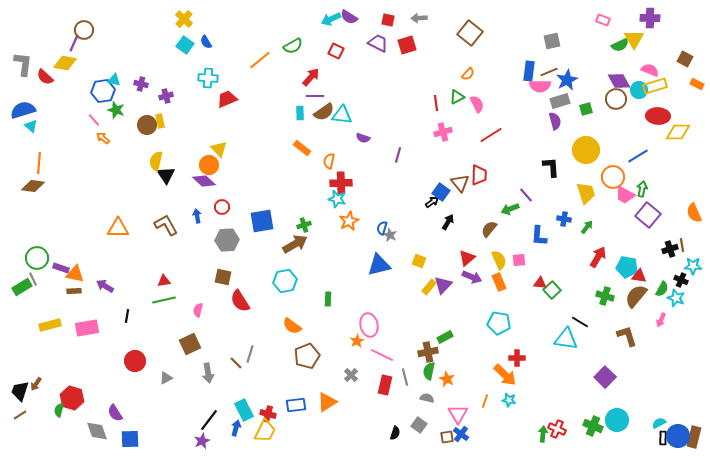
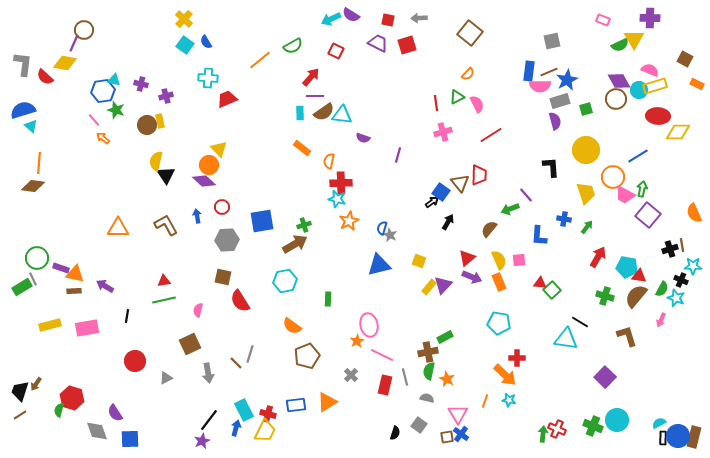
purple semicircle at (349, 17): moved 2 px right, 2 px up
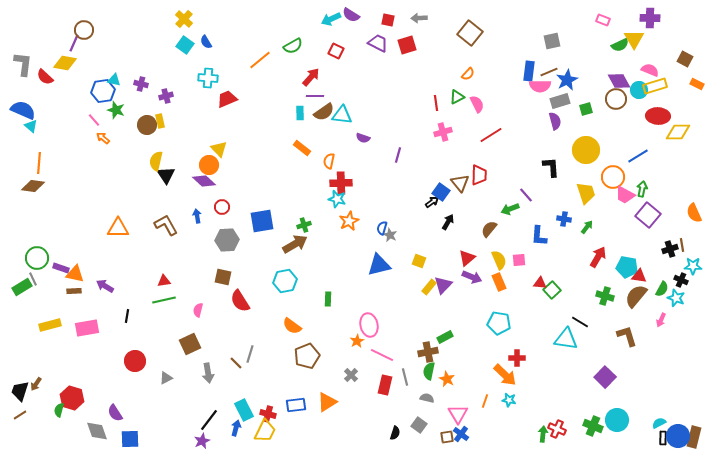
blue semicircle at (23, 110): rotated 40 degrees clockwise
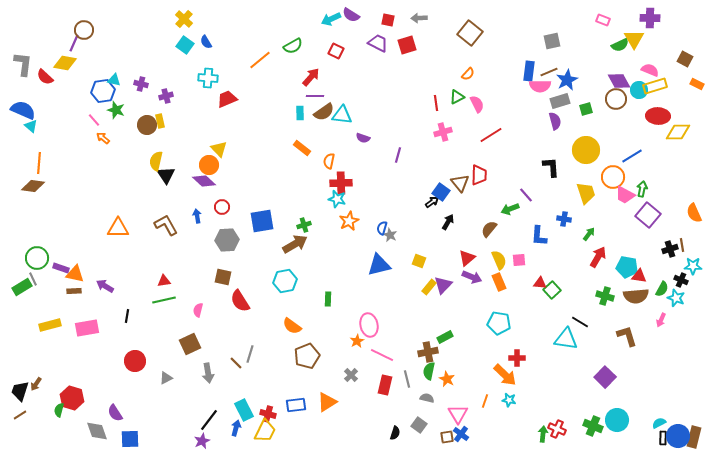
blue line at (638, 156): moved 6 px left
green arrow at (587, 227): moved 2 px right, 7 px down
brown semicircle at (636, 296): rotated 135 degrees counterclockwise
gray line at (405, 377): moved 2 px right, 2 px down
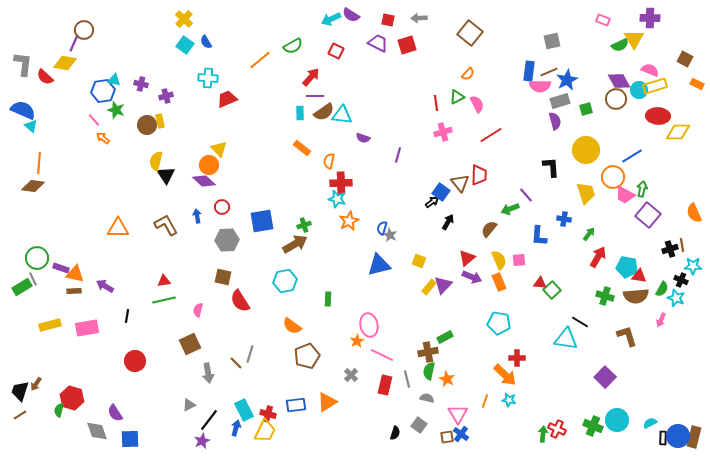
gray triangle at (166, 378): moved 23 px right, 27 px down
cyan semicircle at (659, 423): moved 9 px left
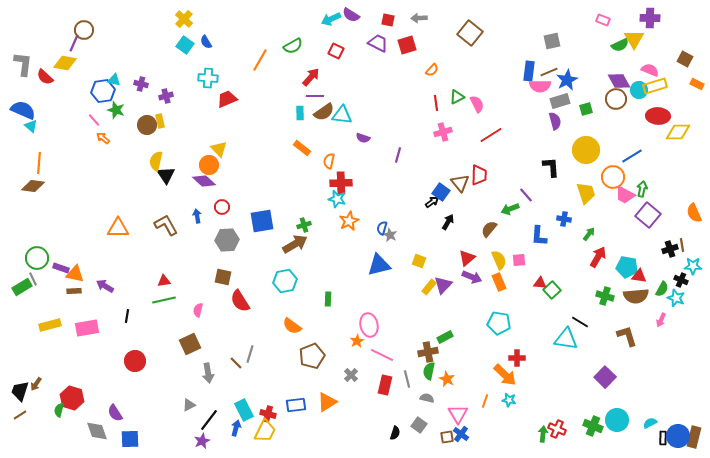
orange line at (260, 60): rotated 20 degrees counterclockwise
orange semicircle at (468, 74): moved 36 px left, 4 px up
brown pentagon at (307, 356): moved 5 px right
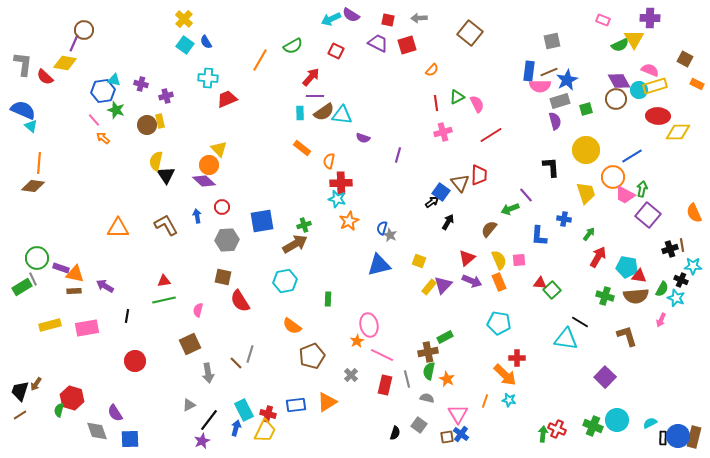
purple arrow at (472, 277): moved 4 px down
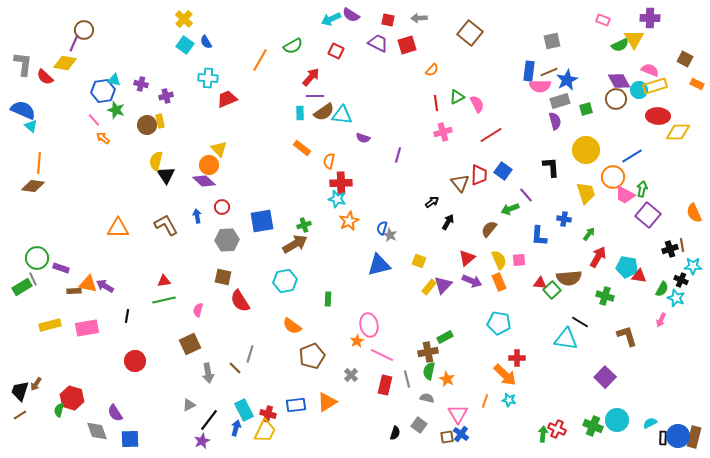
blue square at (441, 192): moved 62 px right, 21 px up
orange triangle at (75, 274): moved 13 px right, 10 px down
brown semicircle at (636, 296): moved 67 px left, 18 px up
brown line at (236, 363): moved 1 px left, 5 px down
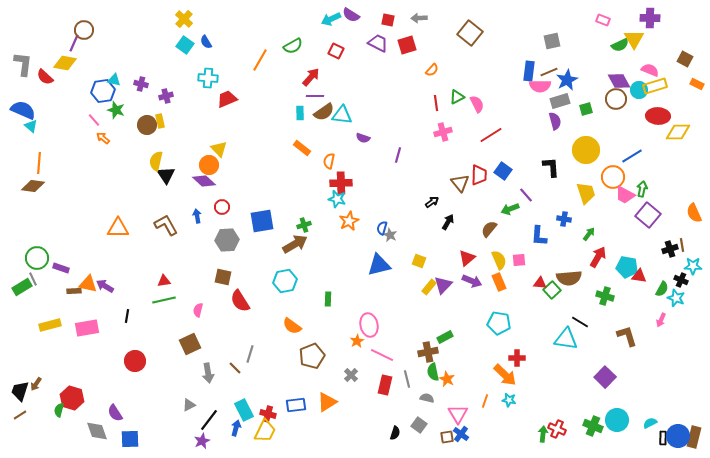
green semicircle at (429, 371): moved 4 px right, 1 px down; rotated 24 degrees counterclockwise
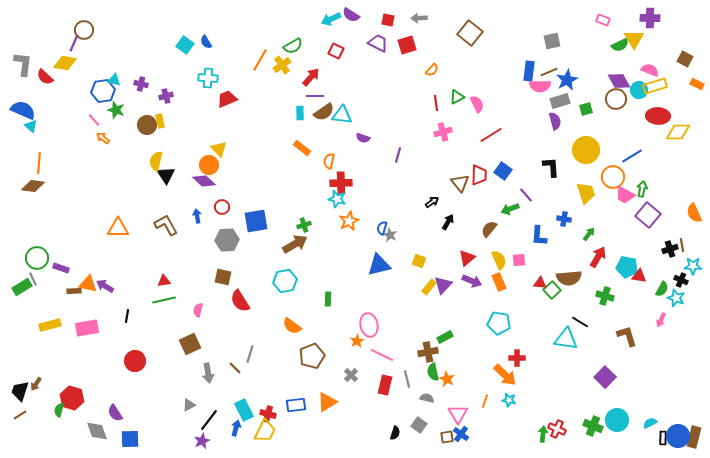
yellow cross at (184, 19): moved 98 px right, 46 px down; rotated 12 degrees clockwise
blue square at (262, 221): moved 6 px left
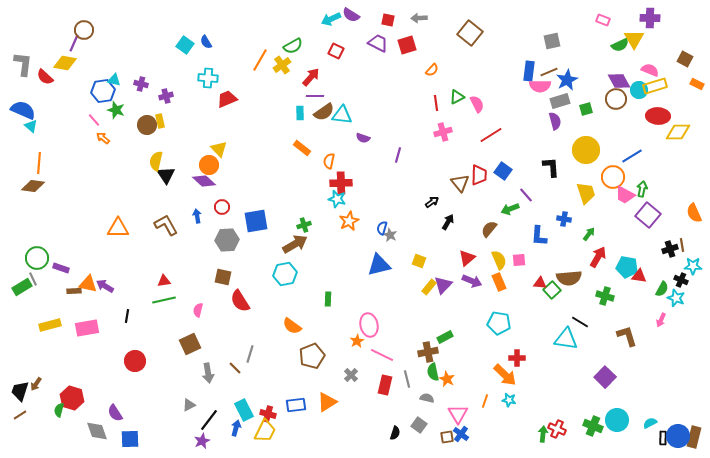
cyan hexagon at (285, 281): moved 7 px up
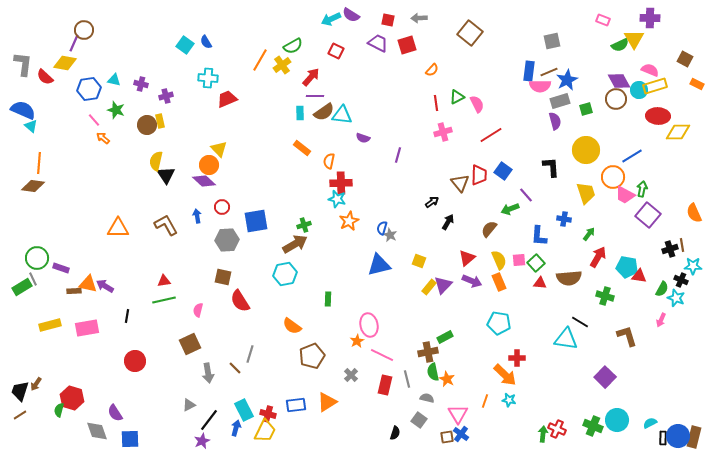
blue hexagon at (103, 91): moved 14 px left, 2 px up
green square at (552, 290): moved 16 px left, 27 px up
gray square at (419, 425): moved 5 px up
